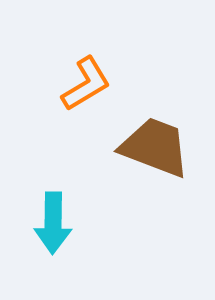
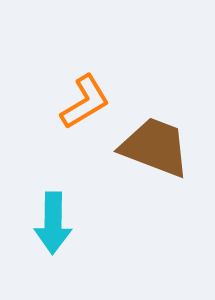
orange L-shape: moved 1 px left, 18 px down
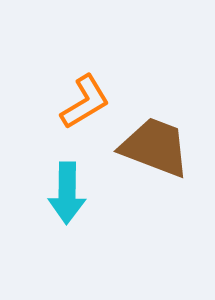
cyan arrow: moved 14 px right, 30 px up
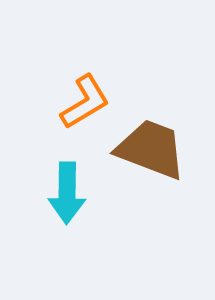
brown trapezoid: moved 4 px left, 2 px down
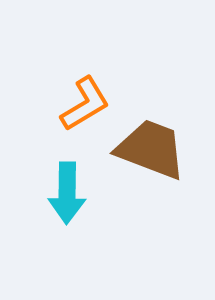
orange L-shape: moved 2 px down
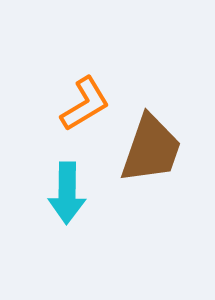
brown trapezoid: rotated 88 degrees clockwise
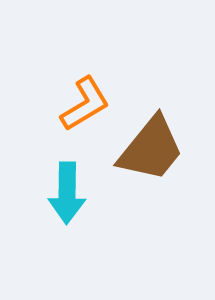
brown trapezoid: rotated 20 degrees clockwise
